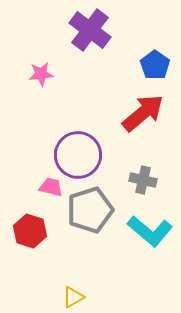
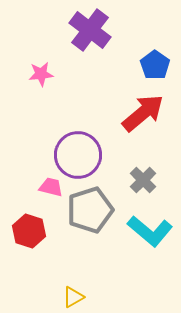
gray cross: rotated 32 degrees clockwise
red hexagon: moved 1 px left
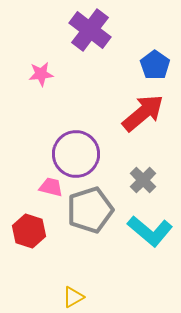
purple circle: moved 2 px left, 1 px up
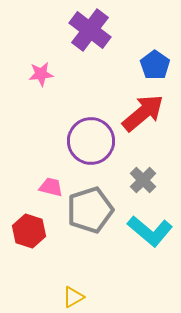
purple circle: moved 15 px right, 13 px up
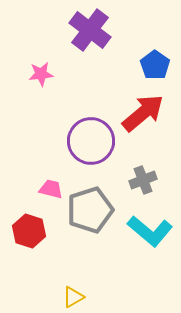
gray cross: rotated 24 degrees clockwise
pink trapezoid: moved 2 px down
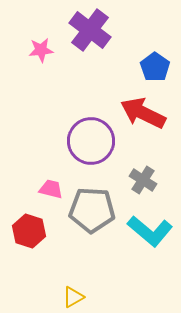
blue pentagon: moved 2 px down
pink star: moved 24 px up
red arrow: rotated 114 degrees counterclockwise
gray cross: rotated 36 degrees counterclockwise
gray pentagon: moved 2 px right; rotated 21 degrees clockwise
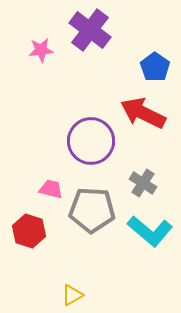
gray cross: moved 3 px down
yellow triangle: moved 1 px left, 2 px up
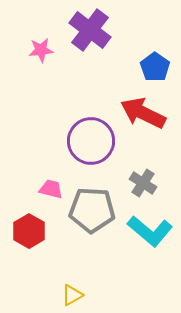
red hexagon: rotated 12 degrees clockwise
